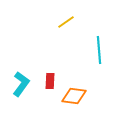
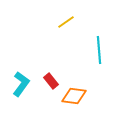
red rectangle: moved 1 px right; rotated 42 degrees counterclockwise
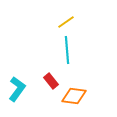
cyan line: moved 32 px left
cyan L-shape: moved 4 px left, 5 px down
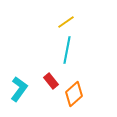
cyan line: rotated 16 degrees clockwise
cyan L-shape: moved 2 px right
orange diamond: moved 2 px up; rotated 50 degrees counterclockwise
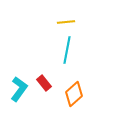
yellow line: rotated 30 degrees clockwise
red rectangle: moved 7 px left, 2 px down
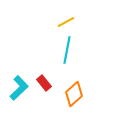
yellow line: rotated 24 degrees counterclockwise
cyan L-shape: moved 1 px up; rotated 10 degrees clockwise
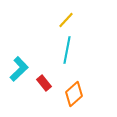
yellow line: moved 2 px up; rotated 18 degrees counterclockwise
cyan L-shape: moved 19 px up
